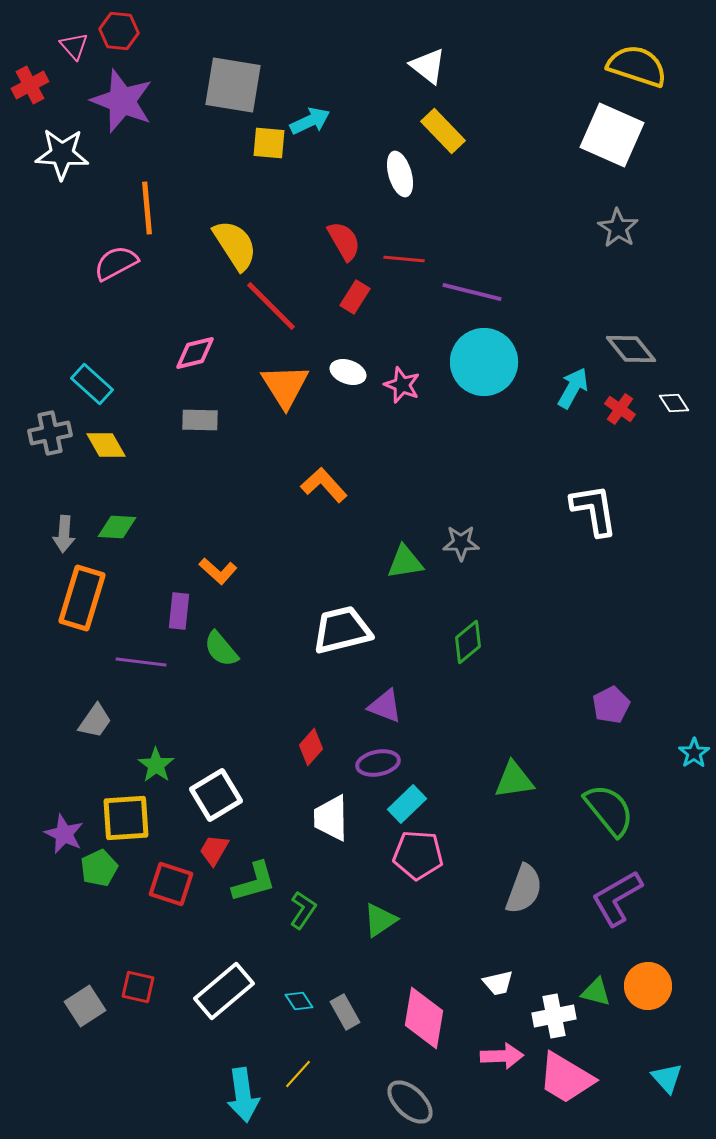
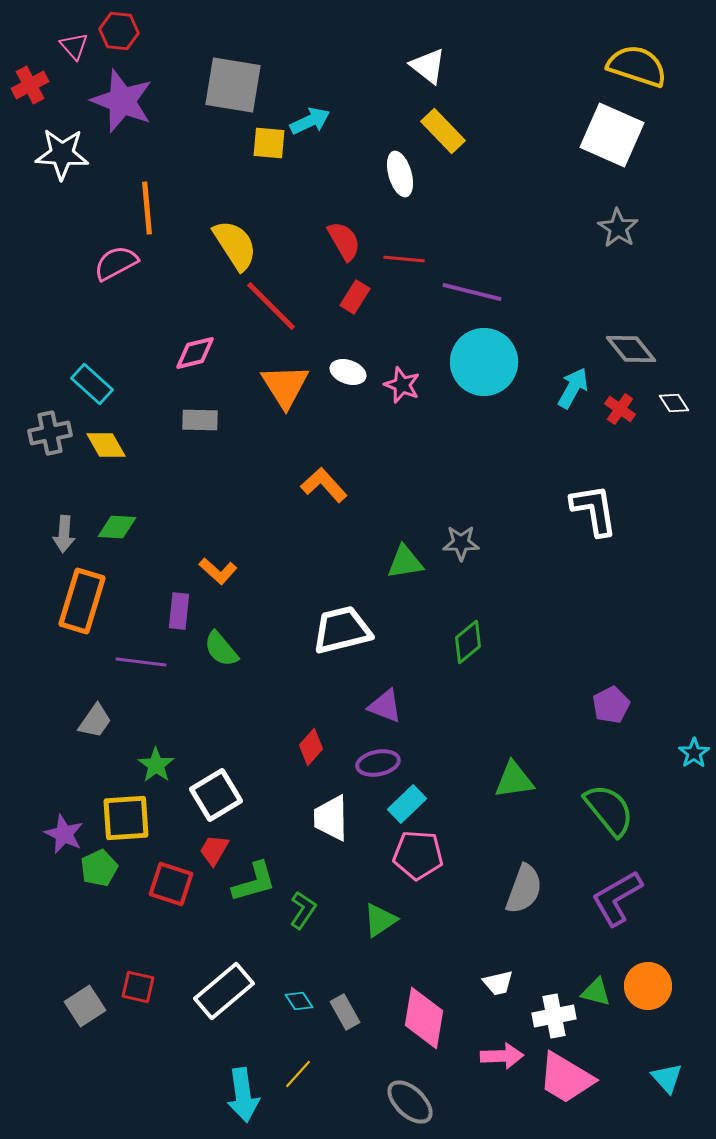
orange rectangle at (82, 598): moved 3 px down
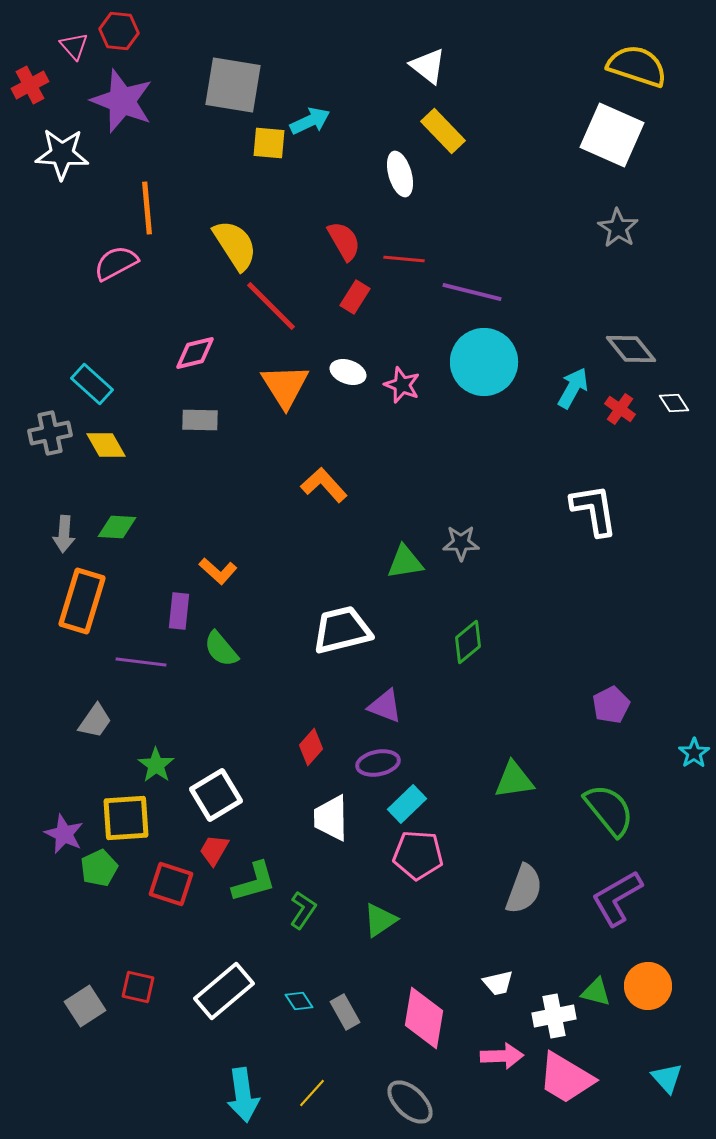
yellow line at (298, 1074): moved 14 px right, 19 px down
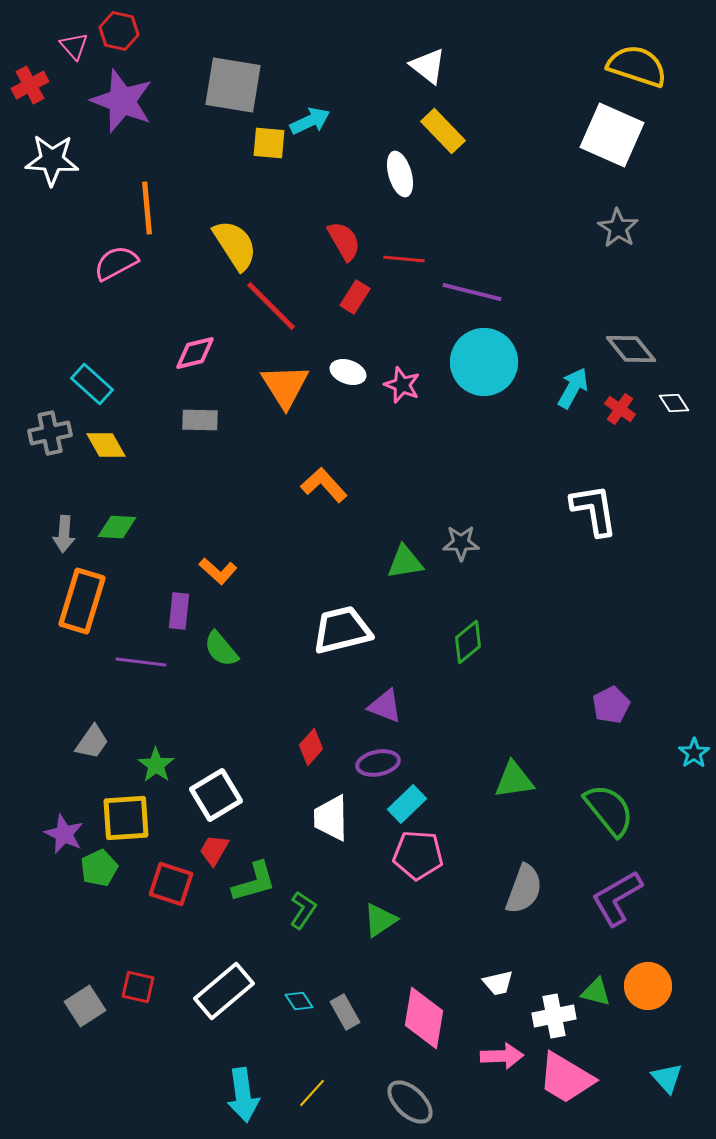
red hexagon at (119, 31): rotated 6 degrees clockwise
white star at (62, 154): moved 10 px left, 6 px down
gray trapezoid at (95, 721): moved 3 px left, 21 px down
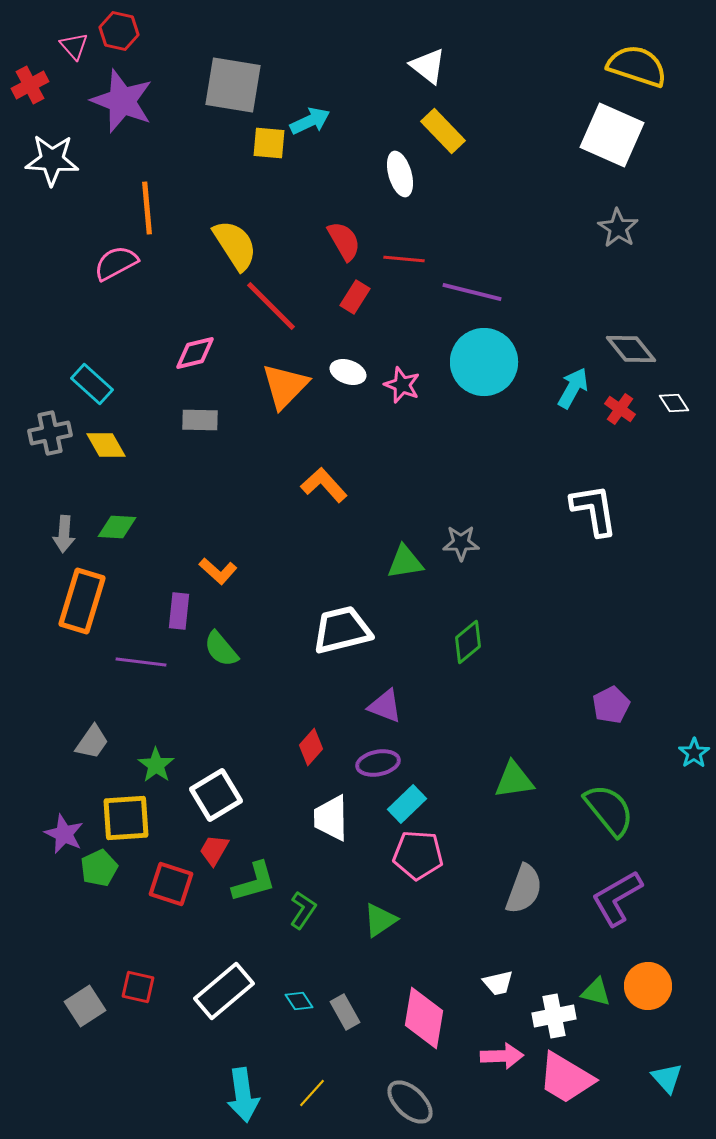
orange triangle at (285, 386): rotated 16 degrees clockwise
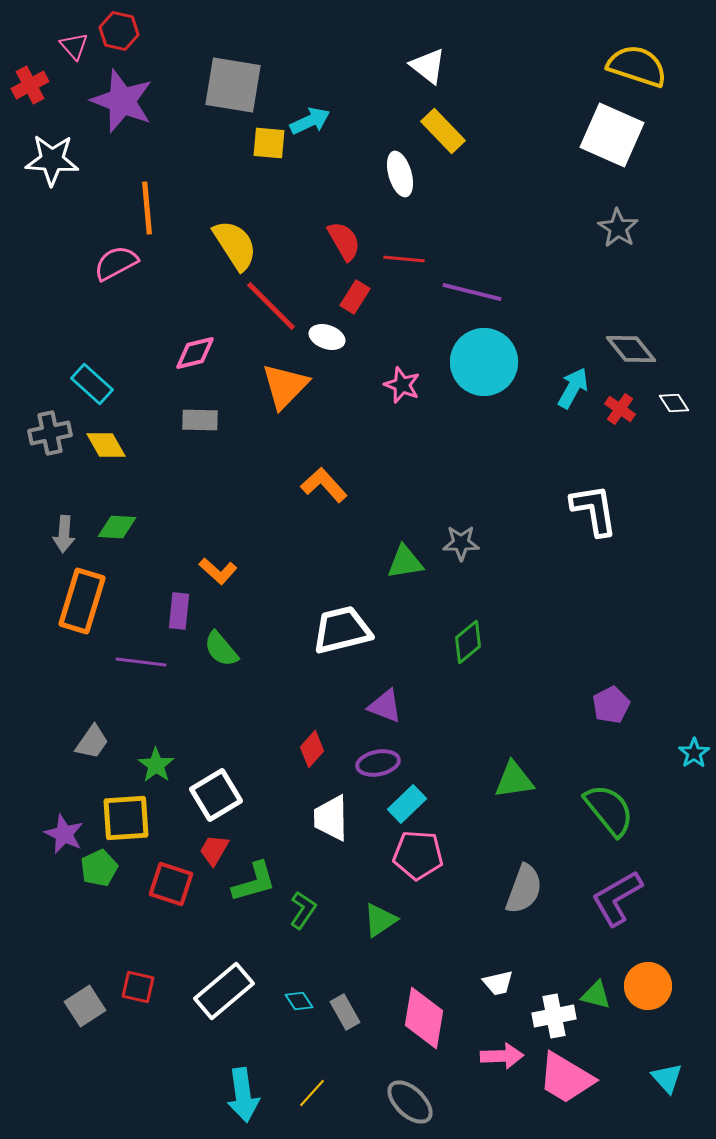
white ellipse at (348, 372): moved 21 px left, 35 px up
red diamond at (311, 747): moved 1 px right, 2 px down
green triangle at (596, 992): moved 3 px down
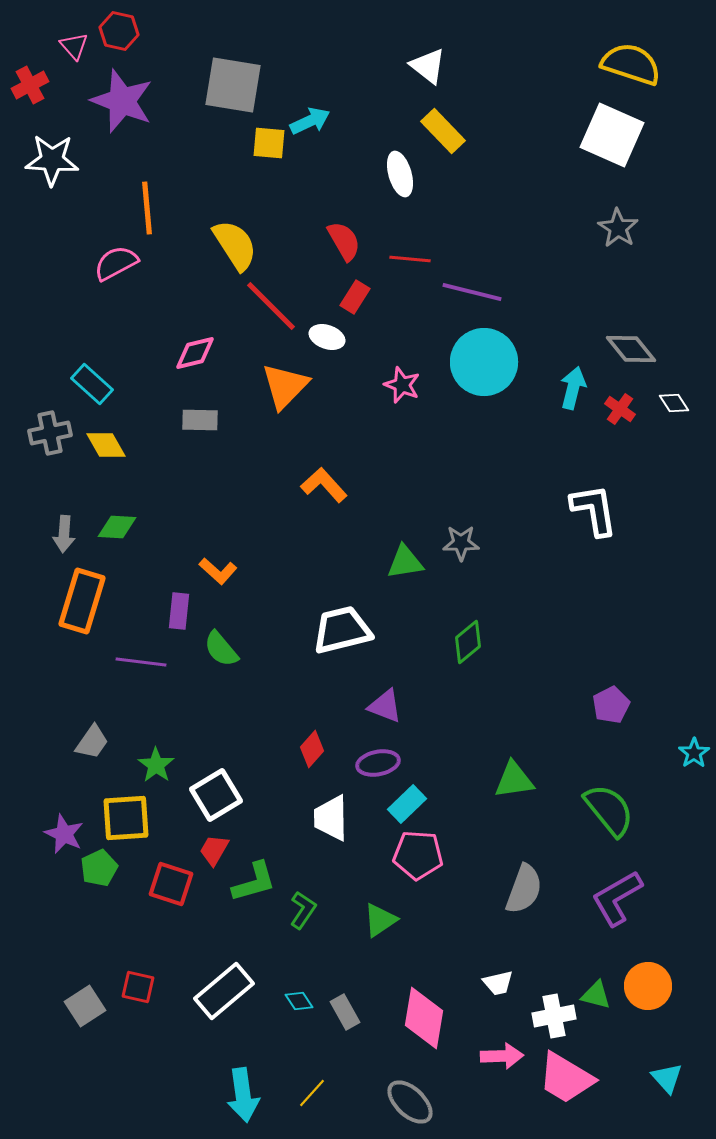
yellow semicircle at (637, 66): moved 6 px left, 2 px up
red line at (404, 259): moved 6 px right
cyan arrow at (573, 388): rotated 15 degrees counterclockwise
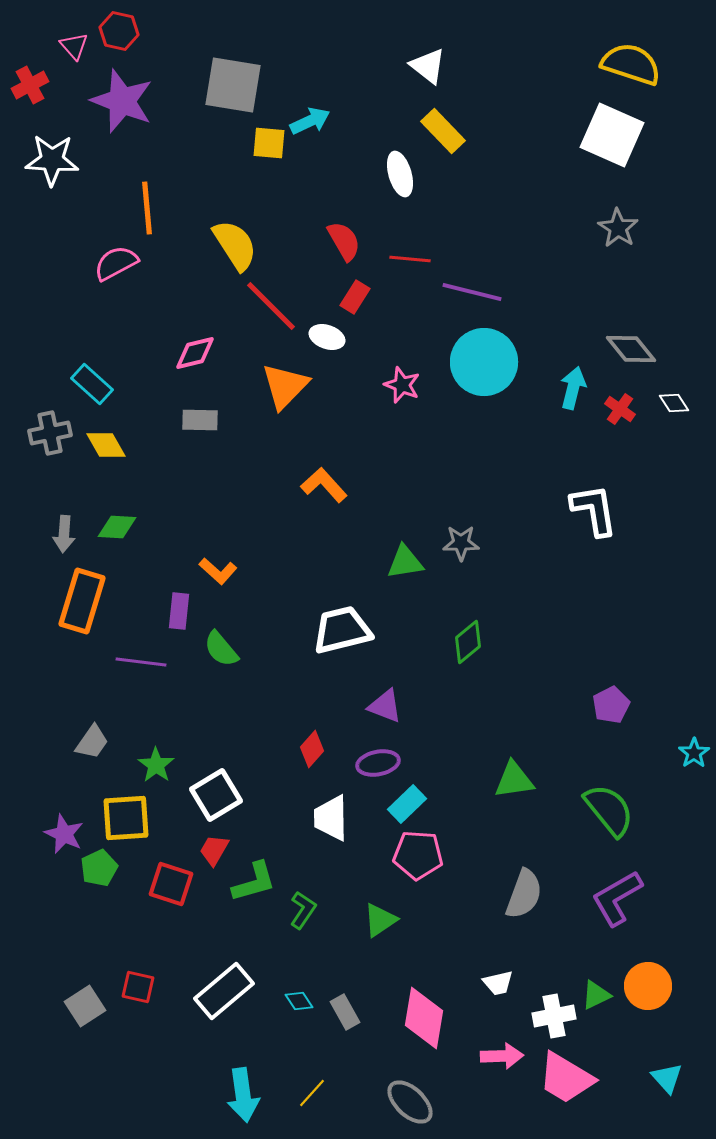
gray semicircle at (524, 889): moved 5 px down
green triangle at (596, 995): rotated 40 degrees counterclockwise
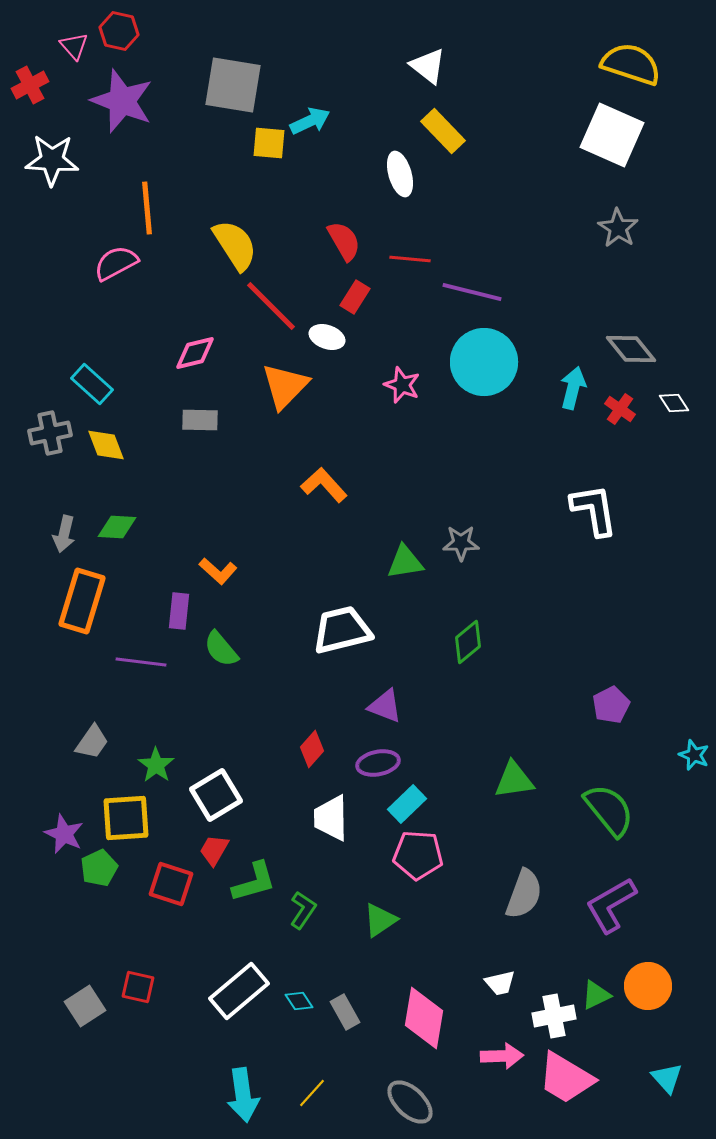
yellow diamond at (106, 445): rotated 9 degrees clockwise
gray arrow at (64, 534): rotated 9 degrees clockwise
cyan star at (694, 753): moved 2 px down; rotated 16 degrees counterclockwise
purple L-shape at (617, 898): moved 6 px left, 7 px down
white trapezoid at (498, 983): moved 2 px right
white rectangle at (224, 991): moved 15 px right
